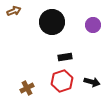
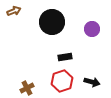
purple circle: moved 1 px left, 4 px down
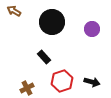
brown arrow: rotated 128 degrees counterclockwise
black rectangle: moved 21 px left; rotated 56 degrees clockwise
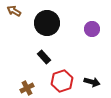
black circle: moved 5 px left, 1 px down
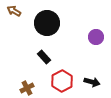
purple circle: moved 4 px right, 8 px down
red hexagon: rotated 10 degrees counterclockwise
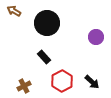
black arrow: rotated 28 degrees clockwise
brown cross: moved 3 px left, 2 px up
